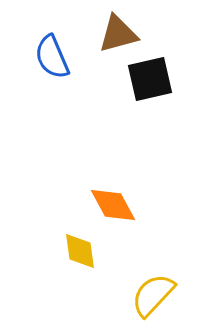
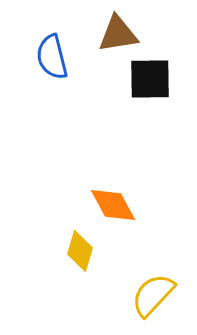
brown triangle: rotated 6 degrees clockwise
blue semicircle: rotated 9 degrees clockwise
black square: rotated 12 degrees clockwise
yellow diamond: rotated 24 degrees clockwise
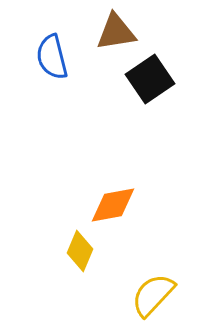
brown triangle: moved 2 px left, 2 px up
black square: rotated 33 degrees counterclockwise
orange diamond: rotated 72 degrees counterclockwise
yellow diamond: rotated 6 degrees clockwise
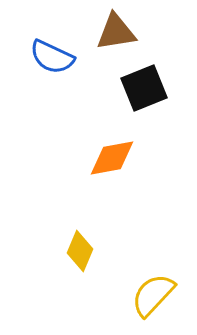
blue semicircle: rotated 51 degrees counterclockwise
black square: moved 6 px left, 9 px down; rotated 12 degrees clockwise
orange diamond: moved 1 px left, 47 px up
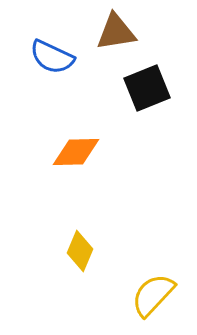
black square: moved 3 px right
orange diamond: moved 36 px left, 6 px up; rotated 9 degrees clockwise
